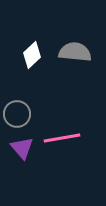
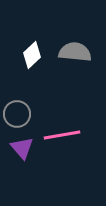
pink line: moved 3 px up
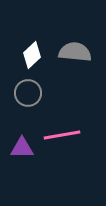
gray circle: moved 11 px right, 21 px up
purple triangle: rotated 50 degrees counterclockwise
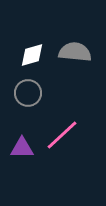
white diamond: rotated 28 degrees clockwise
pink line: rotated 33 degrees counterclockwise
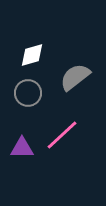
gray semicircle: moved 25 px down; rotated 44 degrees counterclockwise
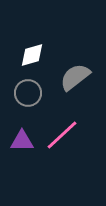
purple triangle: moved 7 px up
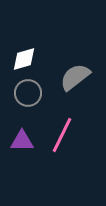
white diamond: moved 8 px left, 4 px down
pink line: rotated 21 degrees counterclockwise
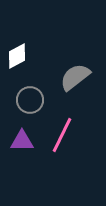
white diamond: moved 7 px left, 3 px up; rotated 12 degrees counterclockwise
gray circle: moved 2 px right, 7 px down
